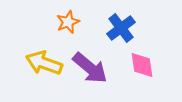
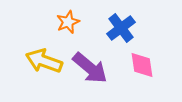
yellow arrow: moved 2 px up
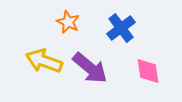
orange star: rotated 25 degrees counterclockwise
pink diamond: moved 6 px right, 6 px down
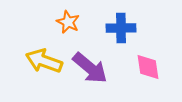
blue cross: rotated 36 degrees clockwise
pink diamond: moved 4 px up
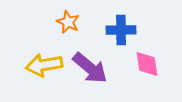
blue cross: moved 2 px down
yellow arrow: moved 4 px down; rotated 30 degrees counterclockwise
pink diamond: moved 1 px left, 3 px up
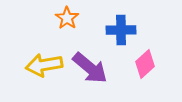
orange star: moved 1 px left, 4 px up; rotated 10 degrees clockwise
pink diamond: moved 2 px left; rotated 56 degrees clockwise
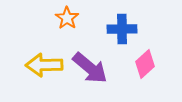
blue cross: moved 1 px right, 1 px up
yellow arrow: rotated 9 degrees clockwise
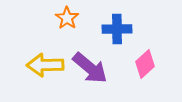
blue cross: moved 5 px left
yellow arrow: moved 1 px right
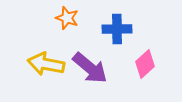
orange star: rotated 15 degrees counterclockwise
yellow arrow: moved 1 px right, 1 px up; rotated 12 degrees clockwise
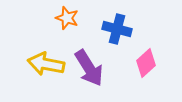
blue cross: rotated 16 degrees clockwise
pink diamond: moved 1 px right, 1 px up
purple arrow: moved 1 px left; rotated 18 degrees clockwise
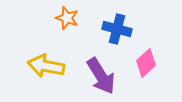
yellow arrow: moved 2 px down
purple arrow: moved 12 px right, 8 px down
